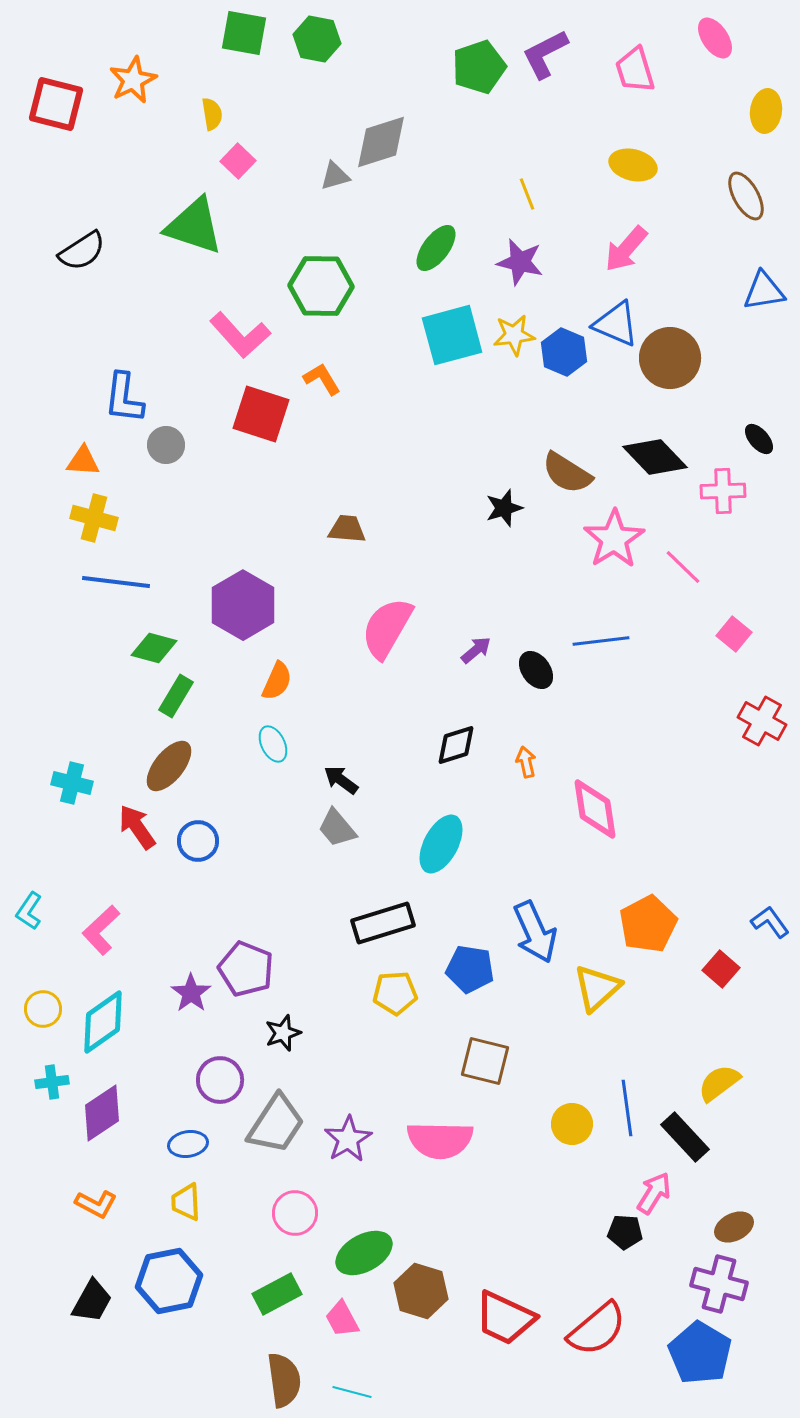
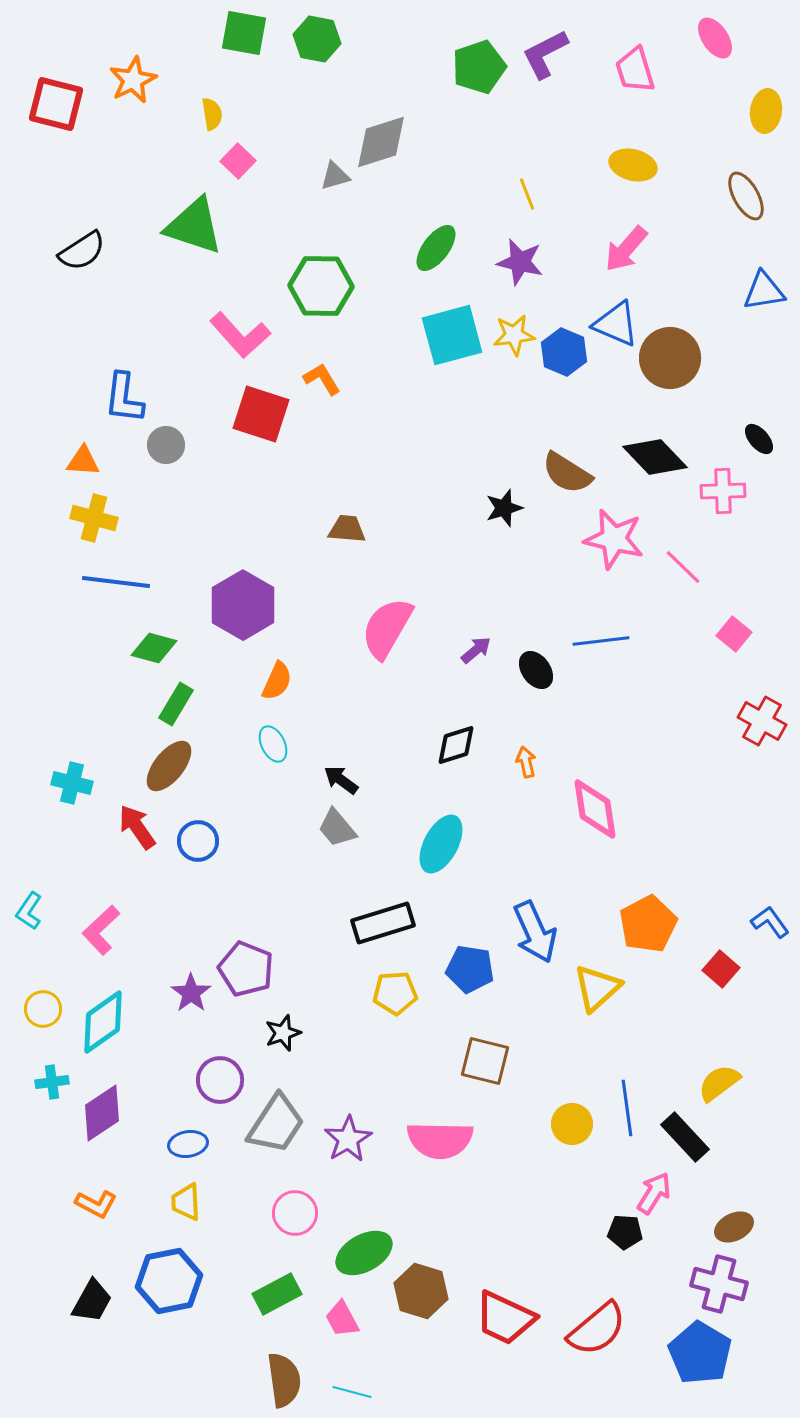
pink star at (614, 539): rotated 26 degrees counterclockwise
green rectangle at (176, 696): moved 8 px down
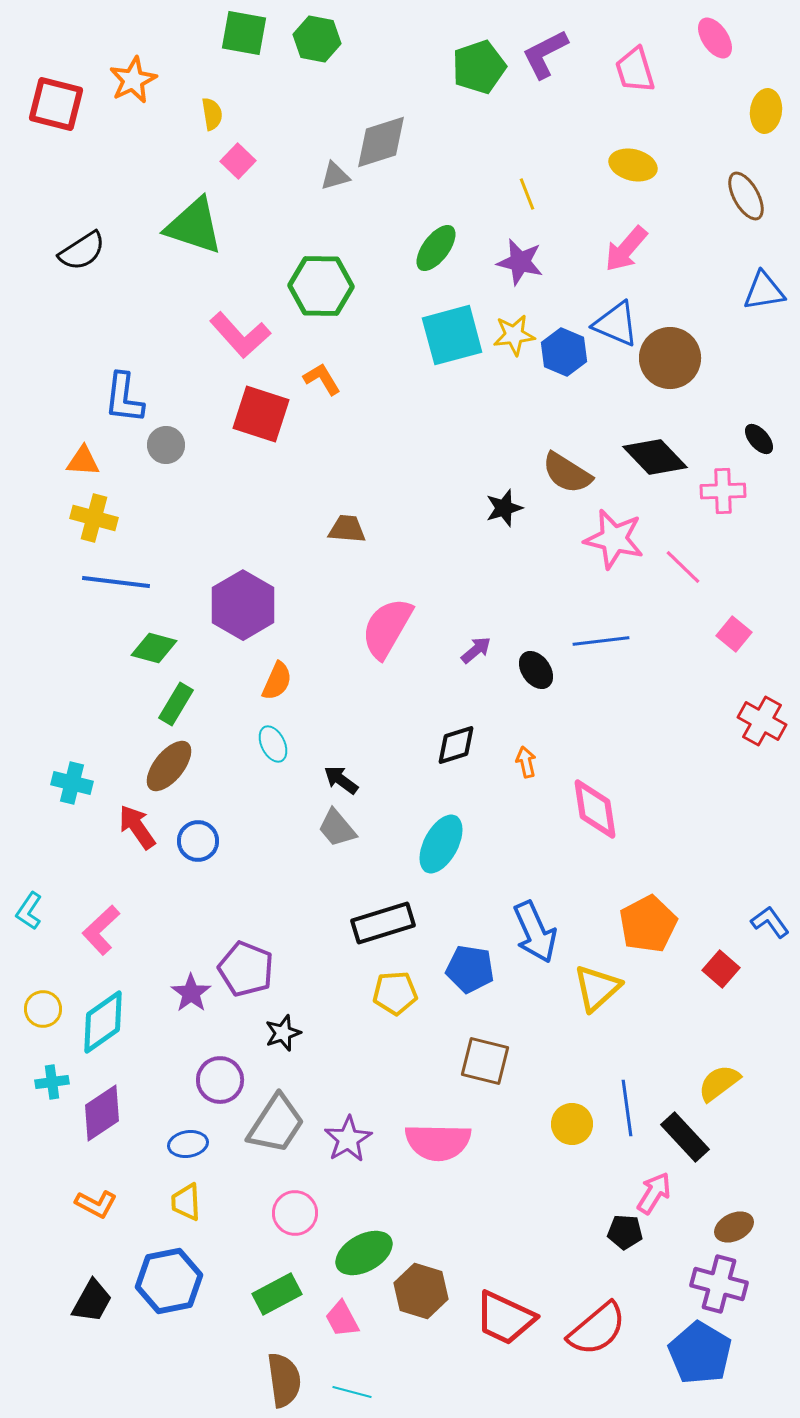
pink semicircle at (440, 1140): moved 2 px left, 2 px down
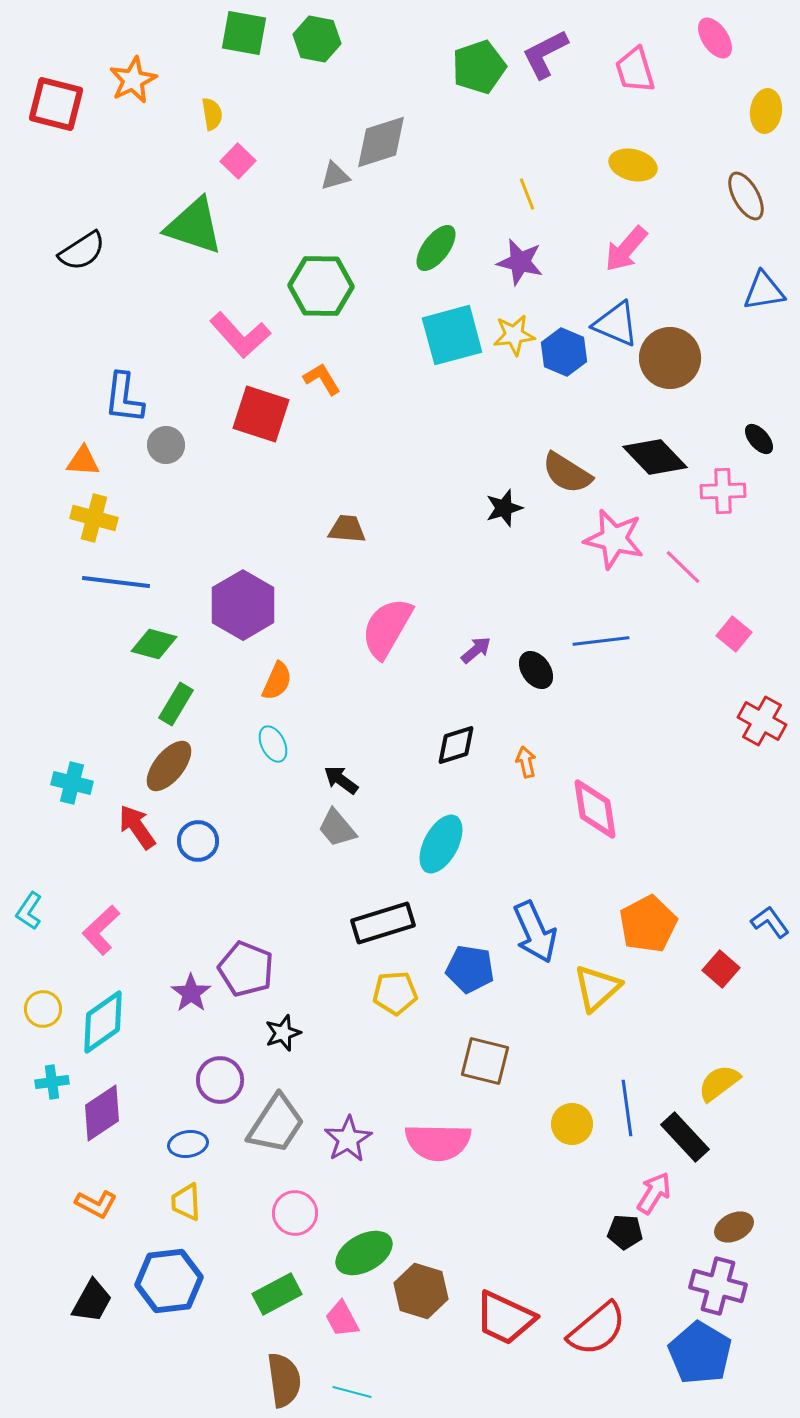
green diamond at (154, 648): moved 4 px up
blue hexagon at (169, 1281): rotated 4 degrees clockwise
purple cross at (719, 1284): moved 1 px left, 2 px down
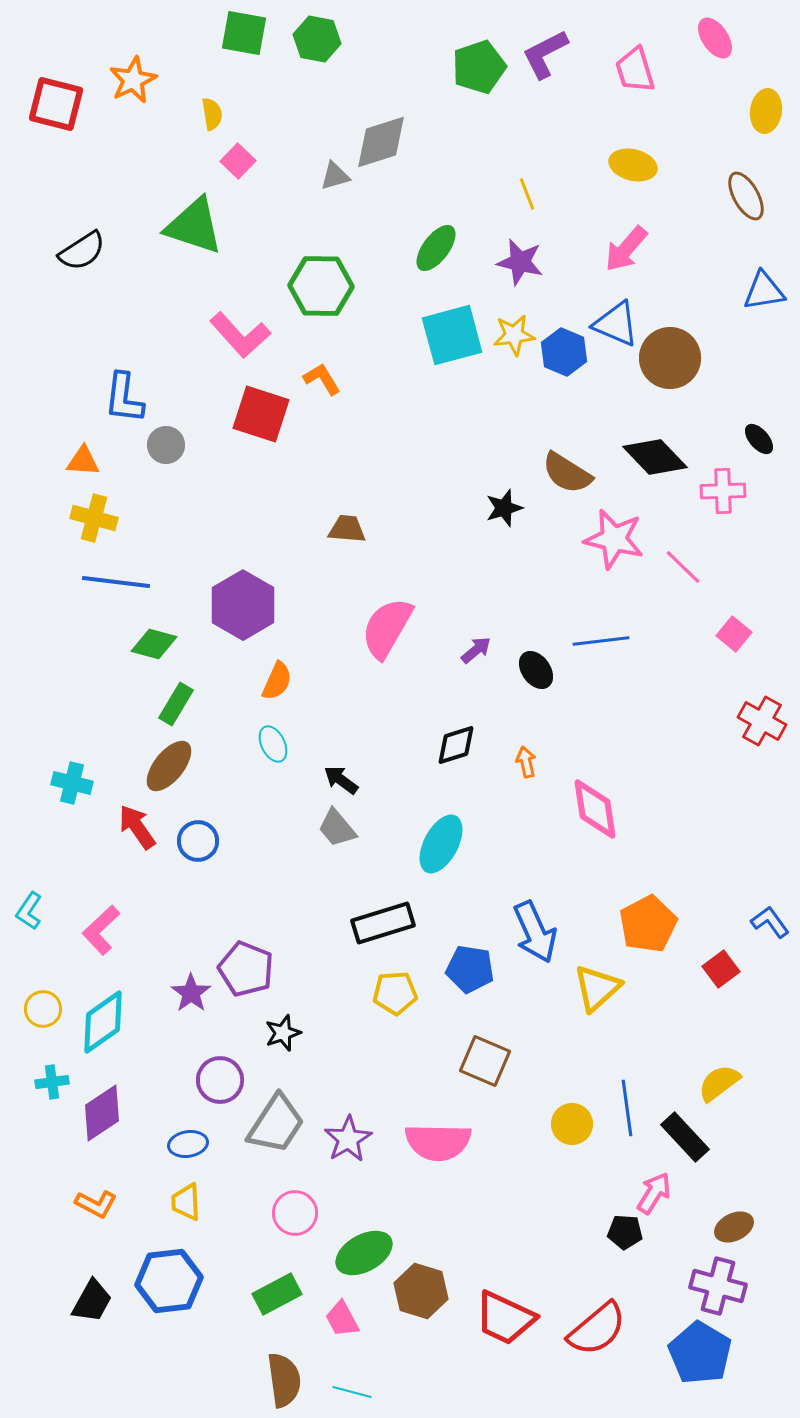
red square at (721, 969): rotated 12 degrees clockwise
brown square at (485, 1061): rotated 9 degrees clockwise
